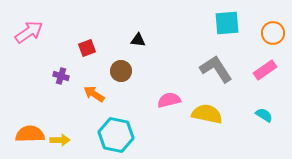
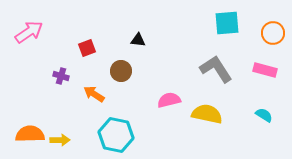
pink rectangle: rotated 50 degrees clockwise
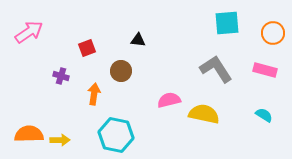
orange arrow: rotated 65 degrees clockwise
yellow semicircle: moved 3 px left
orange semicircle: moved 1 px left
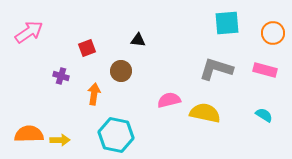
gray L-shape: rotated 40 degrees counterclockwise
yellow semicircle: moved 1 px right, 1 px up
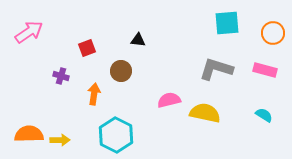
cyan hexagon: rotated 16 degrees clockwise
